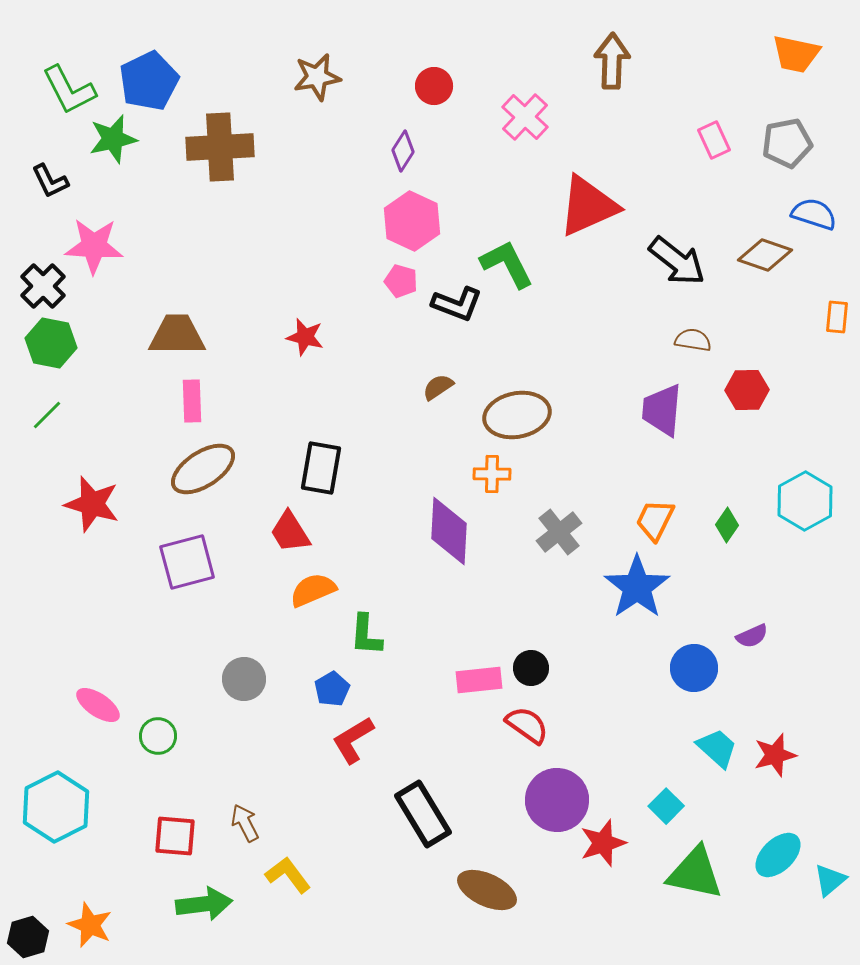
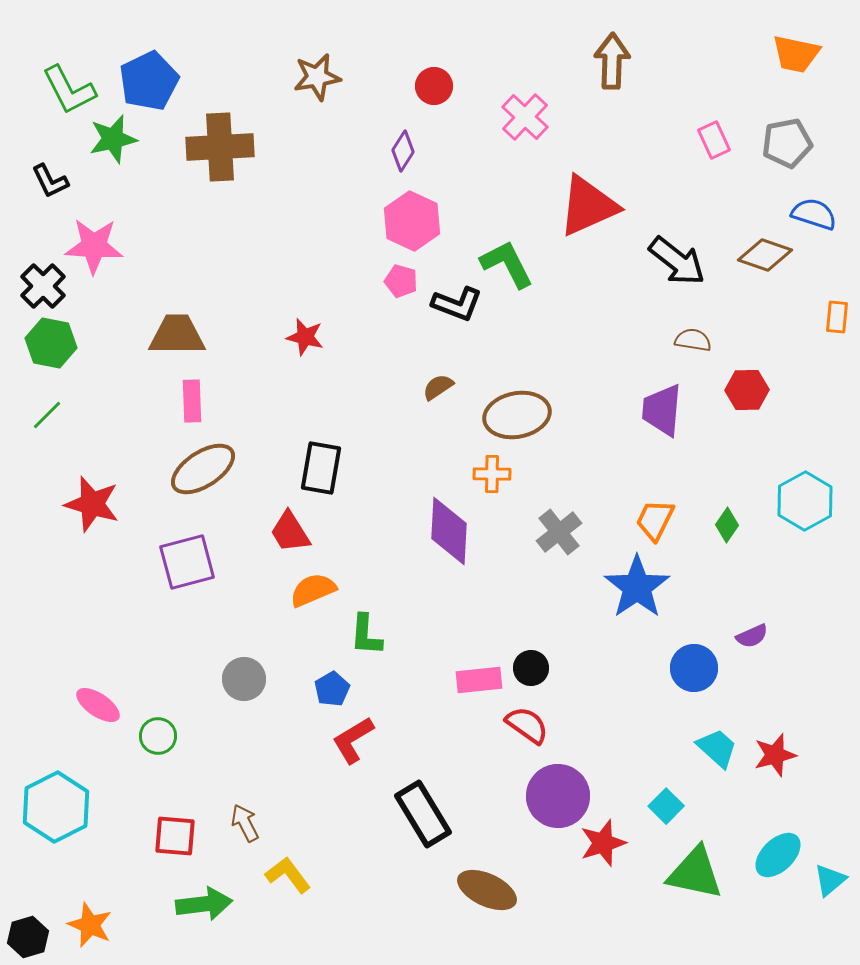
purple circle at (557, 800): moved 1 px right, 4 px up
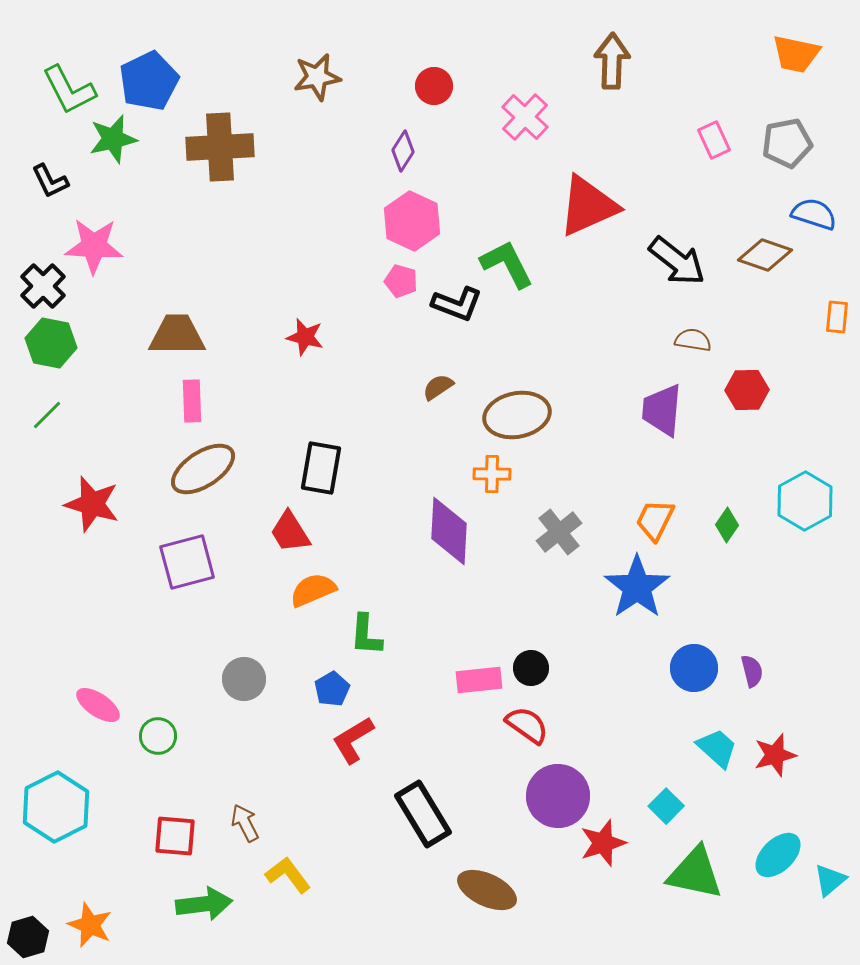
purple semicircle at (752, 636): moved 35 px down; rotated 80 degrees counterclockwise
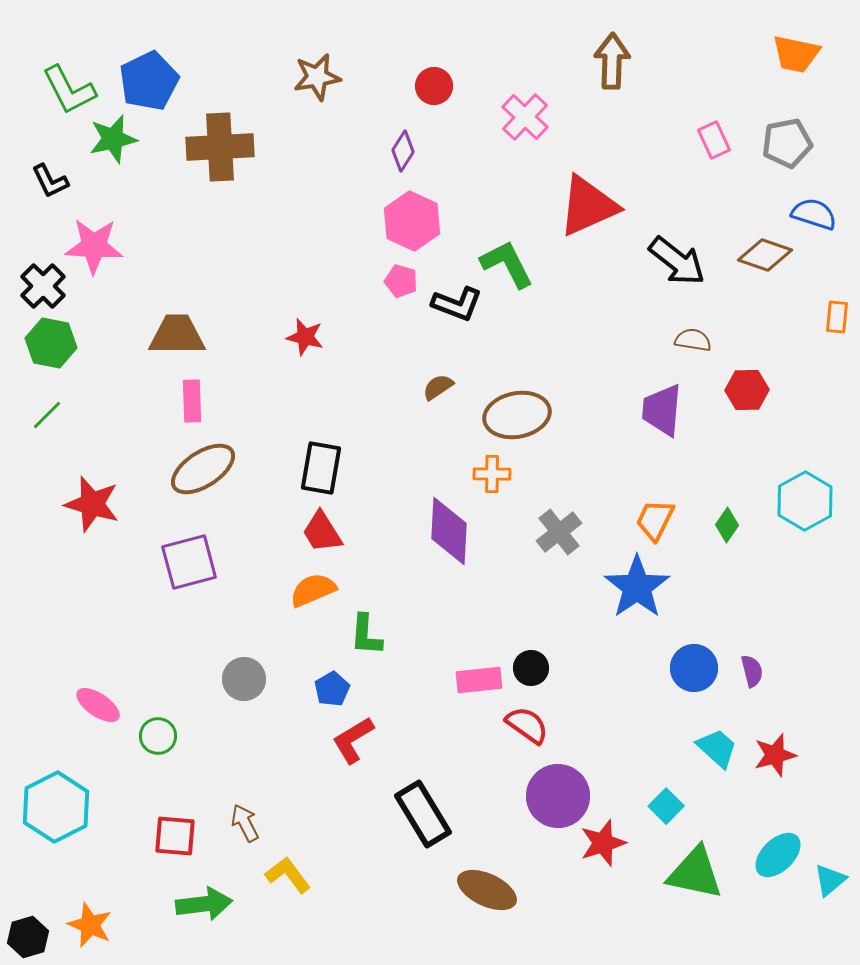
red trapezoid at (290, 532): moved 32 px right
purple square at (187, 562): moved 2 px right
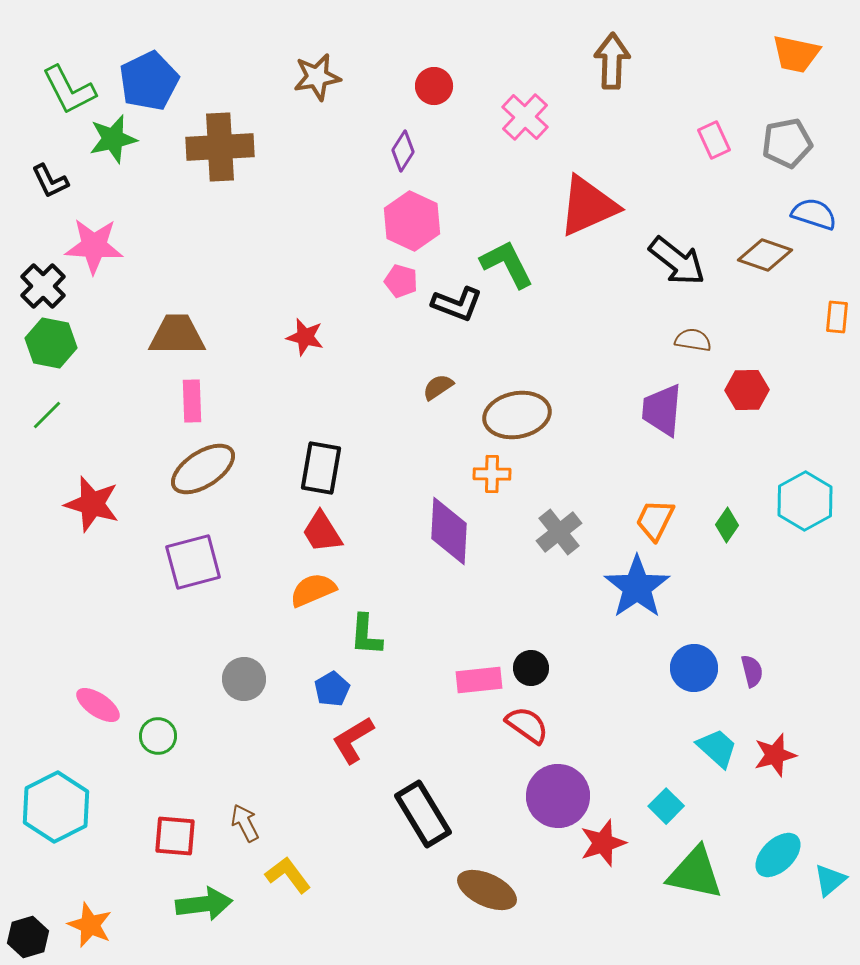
purple square at (189, 562): moved 4 px right
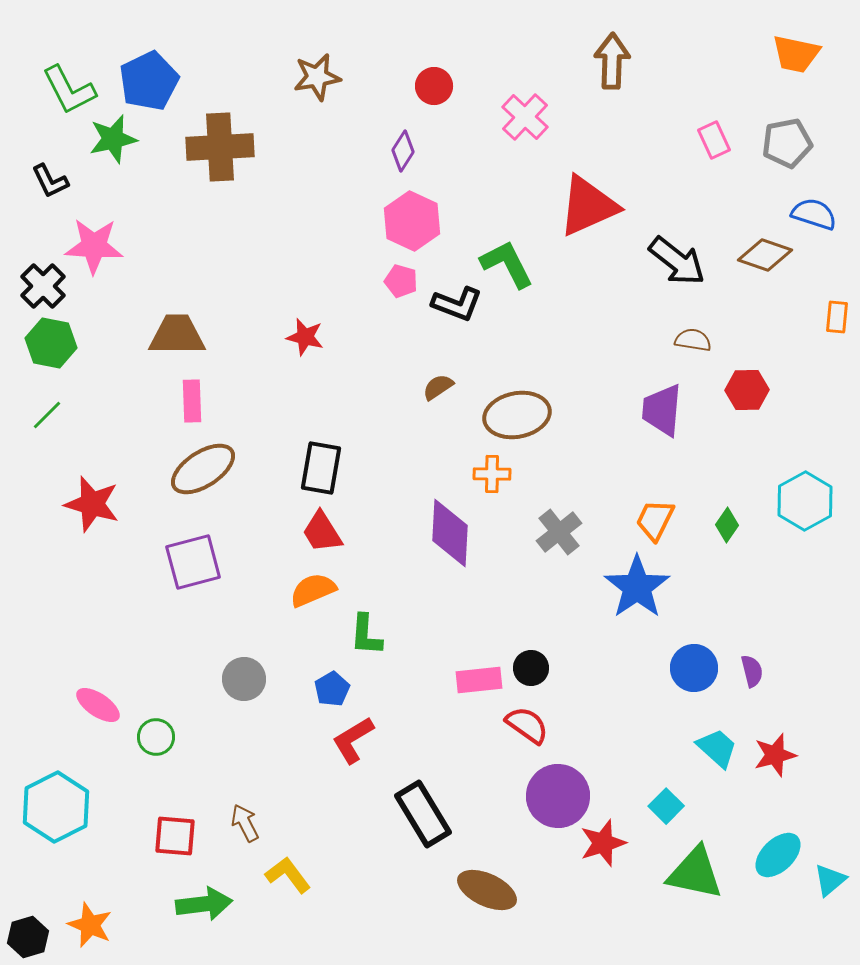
purple diamond at (449, 531): moved 1 px right, 2 px down
green circle at (158, 736): moved 2 px left, 1 px down
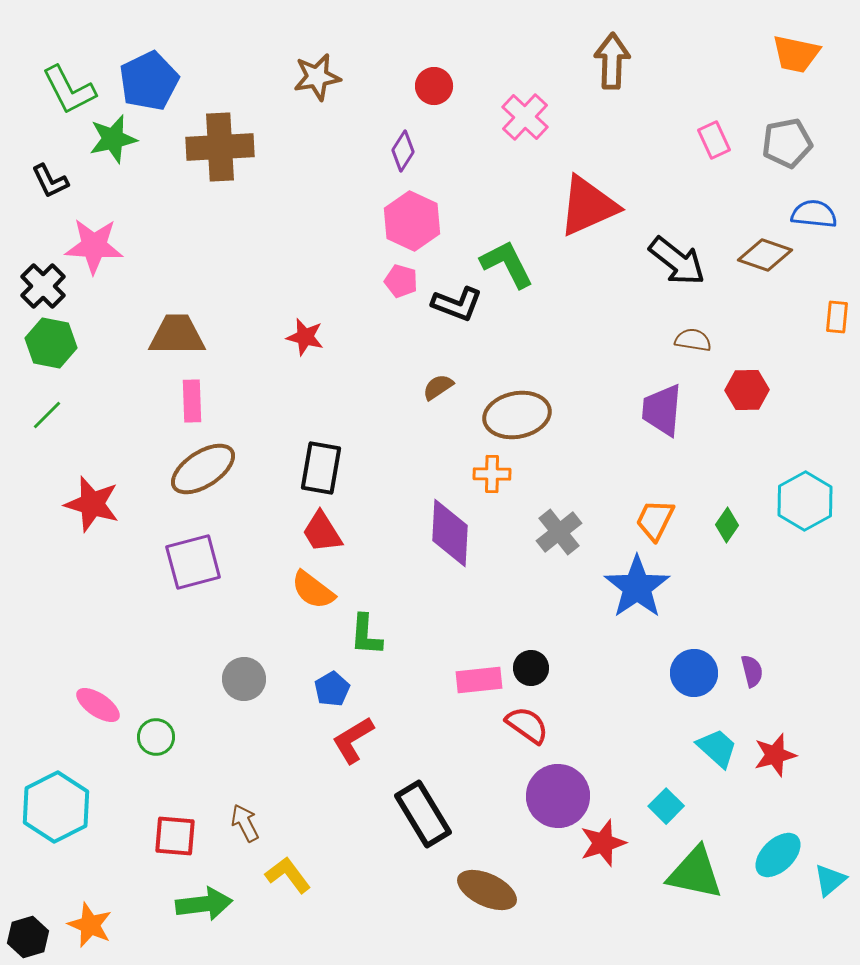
blue semicircle at (814, 214): rotated 12 degrees counterclockwise
orange semicircle at (313, 590): rotated 120 degrees counterclockwise
blue circle at (694, 668): moved 5 px down
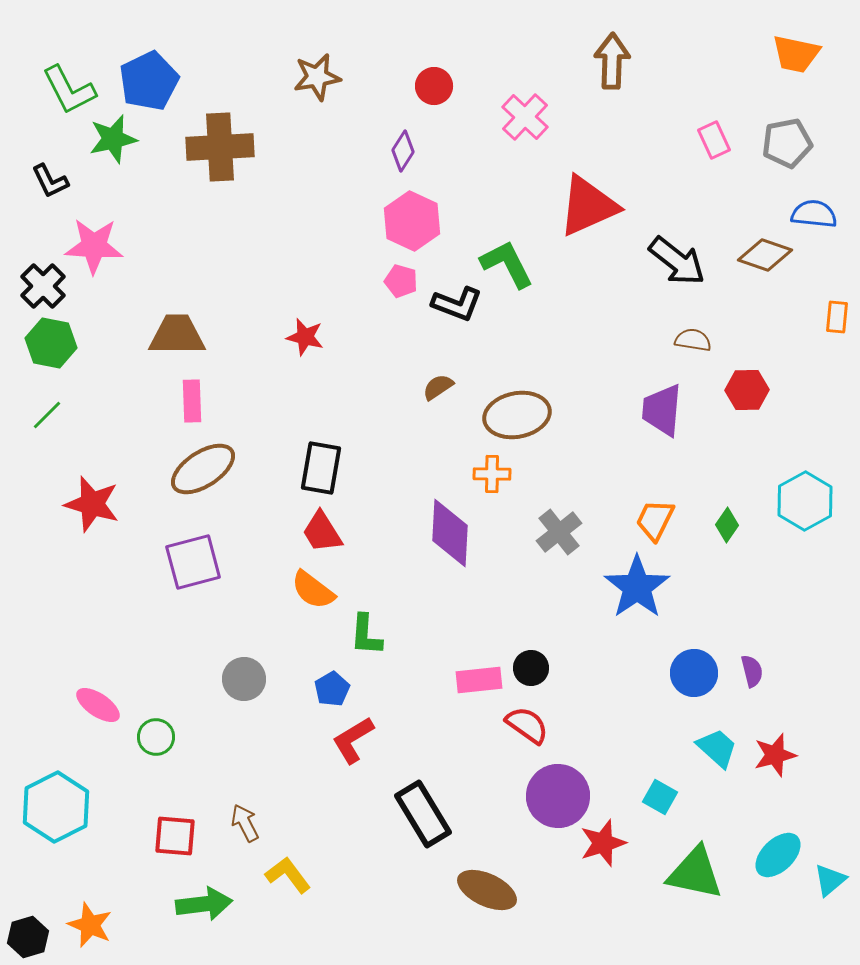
cyan square at (666, 806): moved 6 px left, 9 px up; rotated 16 degrees counterclockwise
